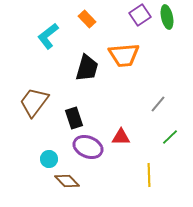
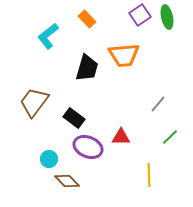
black rectangle: rotated 35 degrees counterclockwise
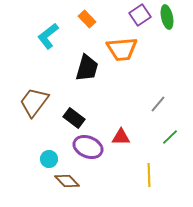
orange trapezoid: moved 2 px left, 6 px up
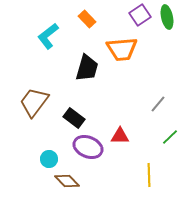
red triangle: moved 1 px left, 1 px up
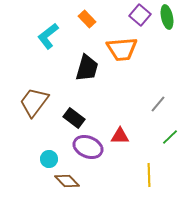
purple square: rotated 15 degrees counterclockwise
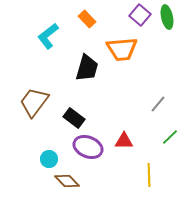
red triangle: moved 4 px right, 5 px down
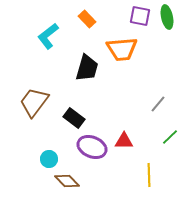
purple square: moved 1 px down; rotated 30 degrees counterclockwise
purple ellipse: moved 4 px right
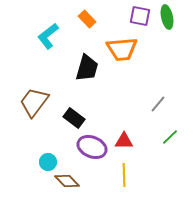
cyan circle: moved 1 px left, 3 px down
yellow line: moved 25 px left
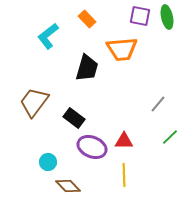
brown diamond: moved 1 px right, 5 px down
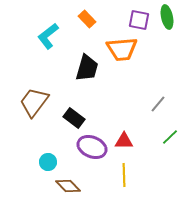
purple square: moved 1 px left, 4 px down
